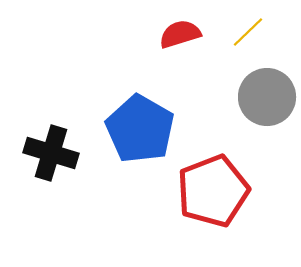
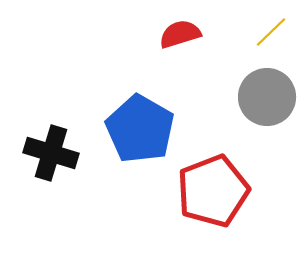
yellow line: moved 23 px right
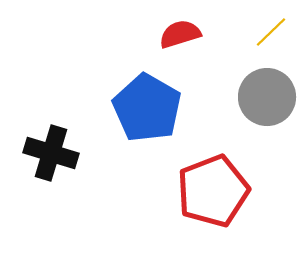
blue pentagon: moved 7 px right, 21 px up
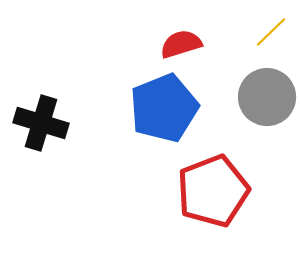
red semicircle: moved 1 px right, 10 px down
blue pentagon: moved 17 px right; rotated 20 degrees clockwise
black cross: moved 10 px left, 30 px up
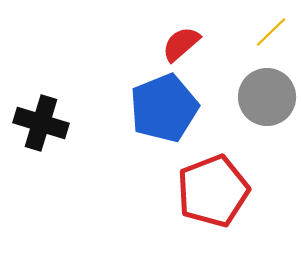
red semicircle: rotated 24 degrees counterclockwise
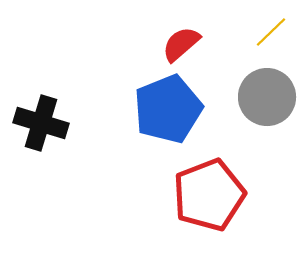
blue pentagon: moved 4 px right, 1 px down
red pentagon: moved 4 px left, 4 px down
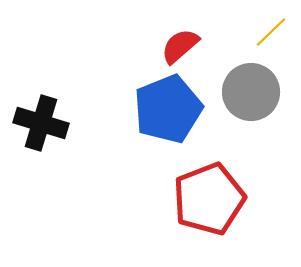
red semicircle: moved 1 px left, 2 px down
gray circle: moved 16 px left, 5 px up
red pentagon: moved 4 px down
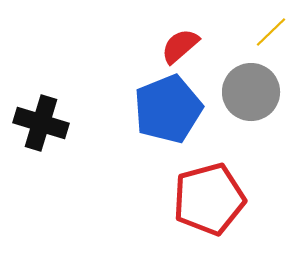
red pentagon: rotated 6 degrees clockwise
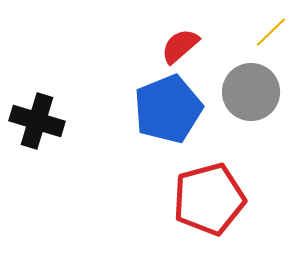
black cross: moved 4 px left, 2 px up
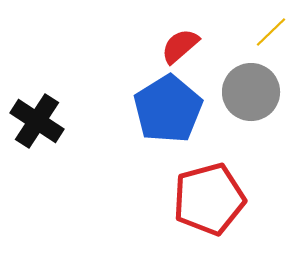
blue pentagon: rotated 10 degrees counterclockwise
black cross: rotated 16 degrees clockwise
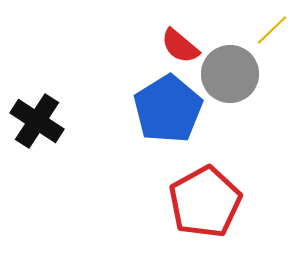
yellow line: moved 1 px right, 2 px up
red semicircle: rotated 99 degrees counterclockwise
gray circle: moved 21 px left, 18 px up
red pentagon: moved 4 px left, 3 px down; rotated 14 degrees counterclockwise
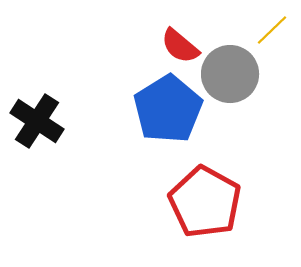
red pentagon: rotated 14 degrees counterclockwise
